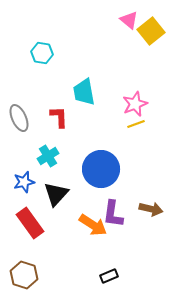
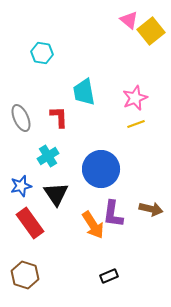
pink star: moved 6 px up
gray ellipse: moved 2 px right
blue star: moved 3 px left, 4 px down
black triangle: rotated 16 degrees counterclockwise
orange arrow: rotated 24 degrees clockwise
brown hexagon: moved 1 px right
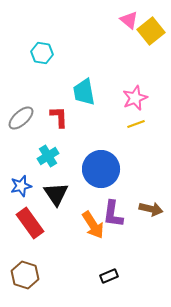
gray ellipse: rotated 72 degrees clockwise
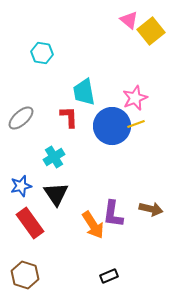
red L-shape: moved 10 px right
cyan cross: moved 6 px right, 1 px down
blue circle: moved 11 px right, 43 px up
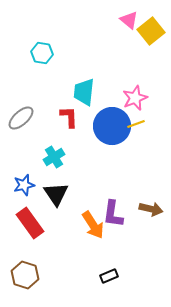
cyan trapezoid: rotated 16 degrees clockwise
blue star: moved 3 px right, 1 px up
